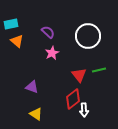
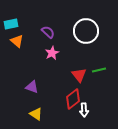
white circle: moved 2 px left, 5 px up
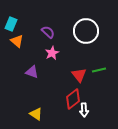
cyan rectangle: rotated 56 degrees counterclockwise
purple triangle: moved 15 px up
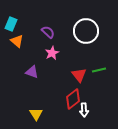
yellow triangle: rotated 24 degrees clockwise
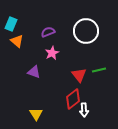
purple semicircle: rotated 64 degrees counterclockwise
purple triangle: moved 2 px right
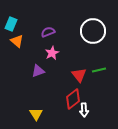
white circle: moved 7 px right
purple triangle: moved 4 px right, 1 px up; rotated 40 degrees counterclockwise
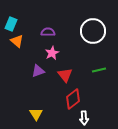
purple semicircle: rotated 24 degrees clockwise
red triangle: moved 14 px left
white arrow: moved 8 px down
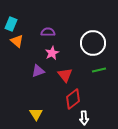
white circle: moved 12 px down
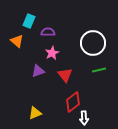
cyan rectangle: moved 18 px right, 3 px up
red diamond: moved 3 px down
yellow triangle: moved 1 px left, 1 px up; rotated 40 degrees clockwise
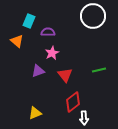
white circle: moved 27 px up
